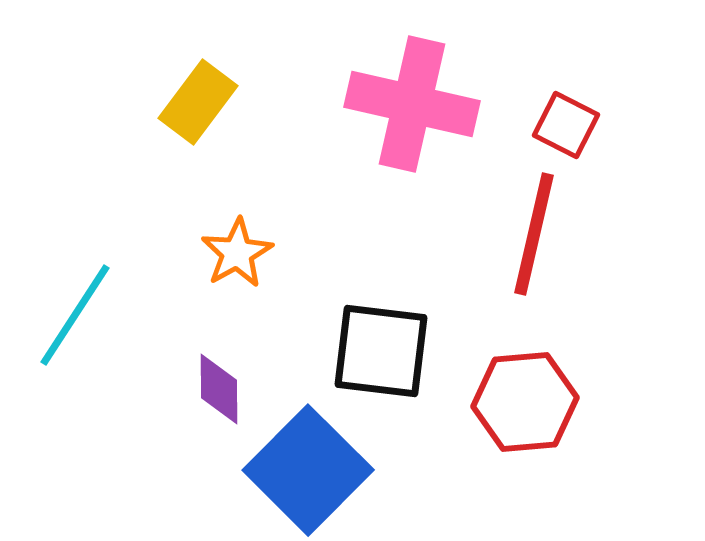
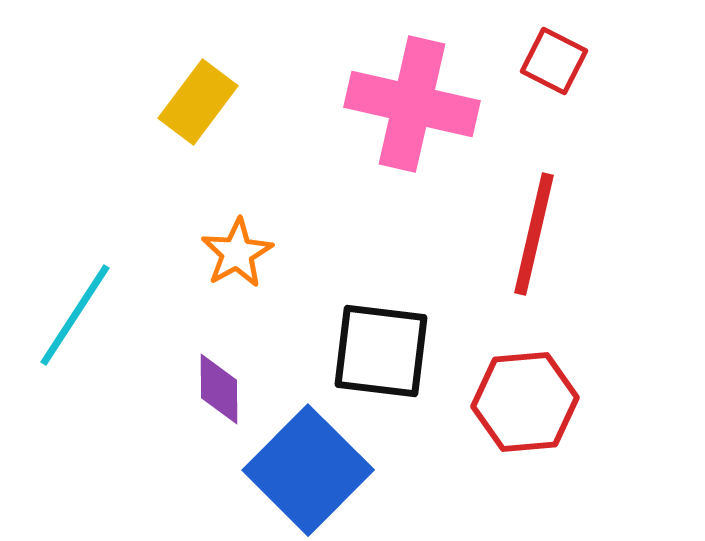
red square: moved 12 px left, 64 px up
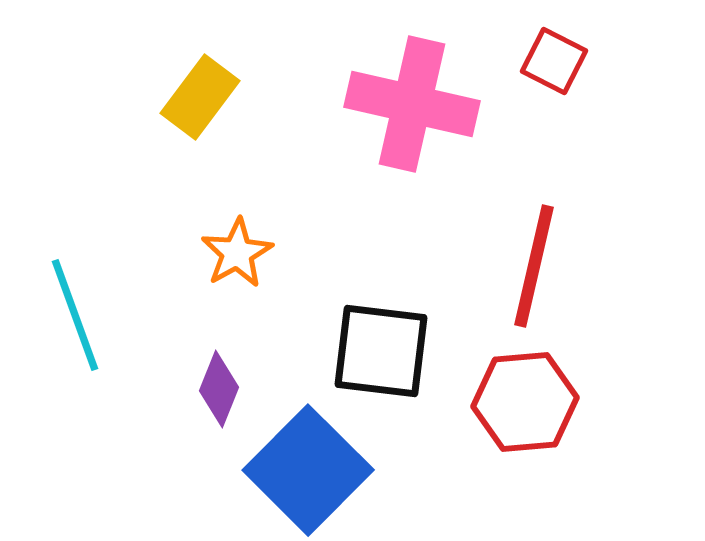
yellow rectangle: moved 2 px right, 5 px up
red line: moved 32 px down
cyan line: rotated 53 degrees counterclockwise
purple diamond: rotated 22 degrees clockwise
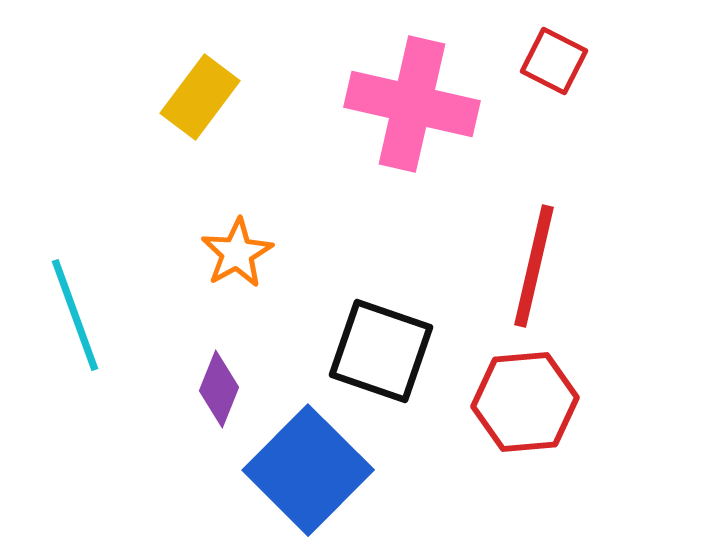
black square: rotated 12 degrees clockwise
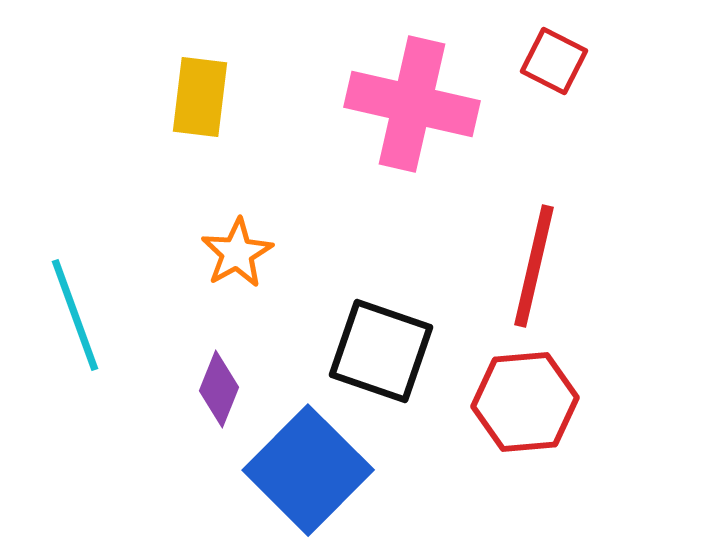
yellow rectangle: rotated 30 degrees counterclockwise
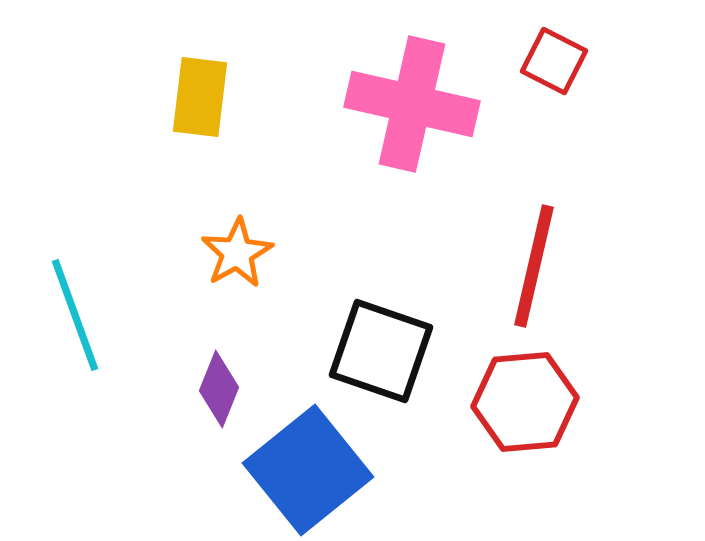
blue square: rotated 6 degrees clockwise
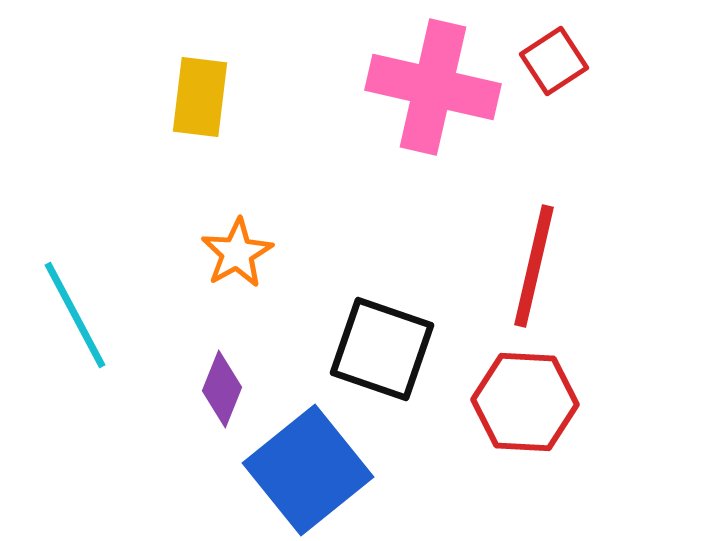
red square: rotated 30 degrees clockwise
pink cross: moved 21 px right, 17 px up
cyan line: rotated 8 degrees counterclockwise
black square: moved 1 px right, 2 px up
purple diamond: moved 3 px right
red hexagon: rotated 8 degrees clockwise
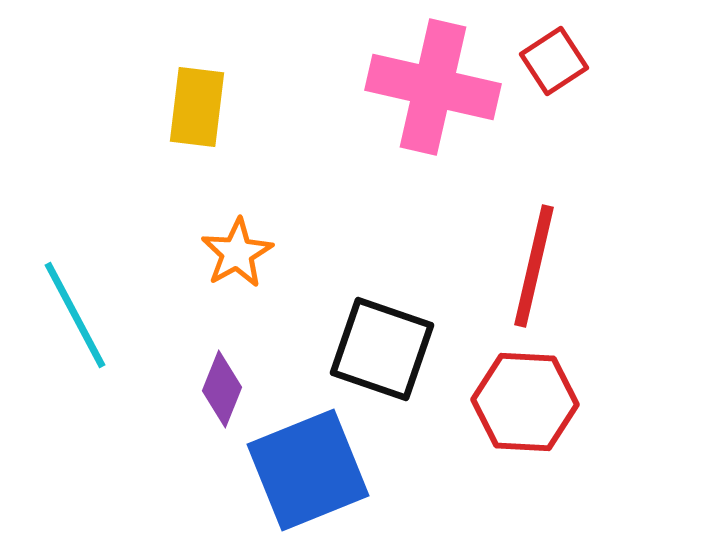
yellow rectangle: moved 3 px left, 10 px down
blue square: rotated 17 degrees clockwise
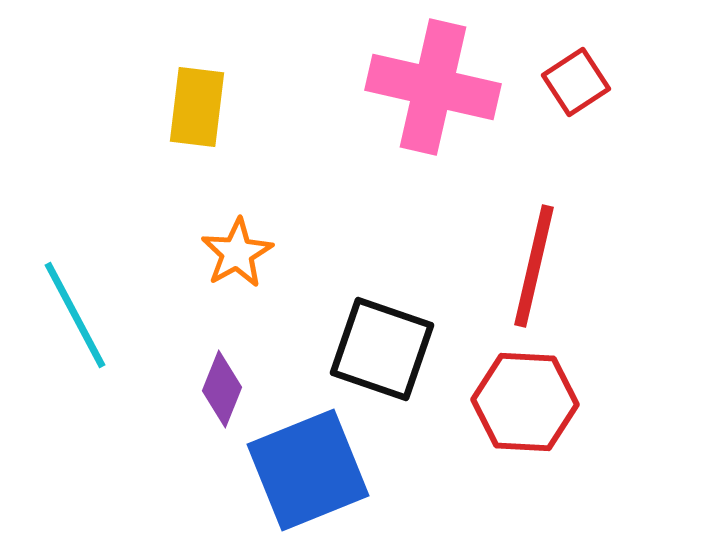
red square: moved 22 px right, 21 px down
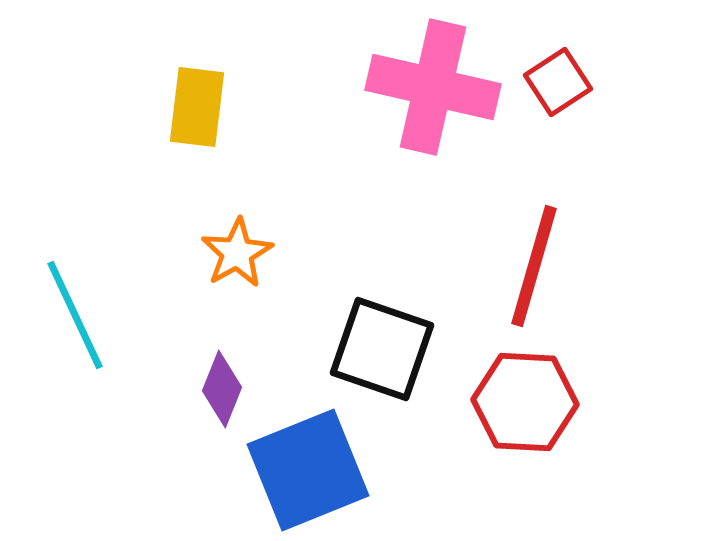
red square: moved 18 px left
red line: rotated 3 degrees clockwise
cyan line: rotated 3 degrees clockwise
